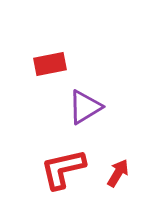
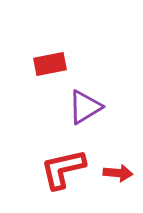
red arrow: rotated 64 degrees clockwise
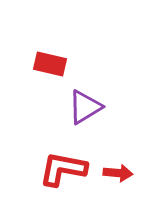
red rectangle: rotated 24 degrees clockwise
red L-shape: rotated 24 degrees clockwise
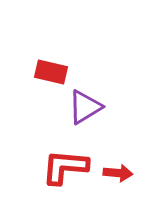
red rectangle: moved 1 px right, 8 px down
red L-shape: moved 2 px right, 2 px up; rotated 6 degrees counterclockwise
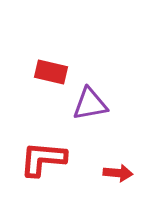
purple triangle: moved 5 px right, 3 px up; rotated 21 degrees clockwise
red L-shape: moved 22 px left, 8 px up
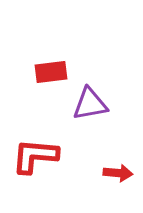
red rectangle: rotated 20 degrees counterclockwise
red L-shape: moved 8 px left, 3 px up
